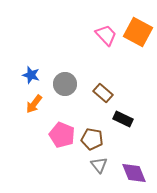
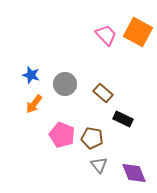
brown pentagon: moved 1 px up
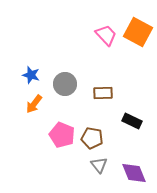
brown rectangle: rotated 42 degrees counterclockwise
black rectangle: moved 9 px right, 2 px down
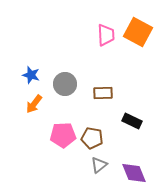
pink trapezoid: rotated 40 degrees clockwise
pink pentagon: moved 1 px right; rotated 25 degrees counterclockwise
gray triangle: rotated 30 degrees clockwise
